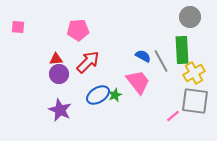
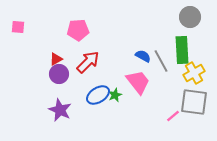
red triangle: rotated 24 degrees counterclockwise
gray square: moved 1 px left, 1 px down
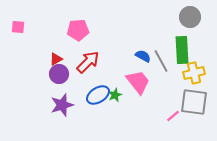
yellow cross: rotated 15 degrees clockwise
purple star: moved 2 px right, 5 px up; rotated 30 degrees clockwise
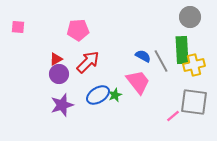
yellow cross: moved 8 px up
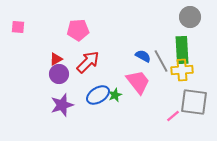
yellow cross: moved 12 px left, 5 px down; rotated 10 degrees clockwise
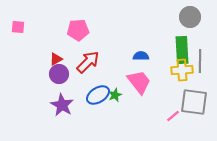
blue semicircle: moved 2 px left; rotated 28 degrees counterclockwise
gray line: moved 39 px right; rotated 30 degrees clockwise
pink trapezoid: moved 1 px right
purple star: rotated 25 degrees counterclockwise
